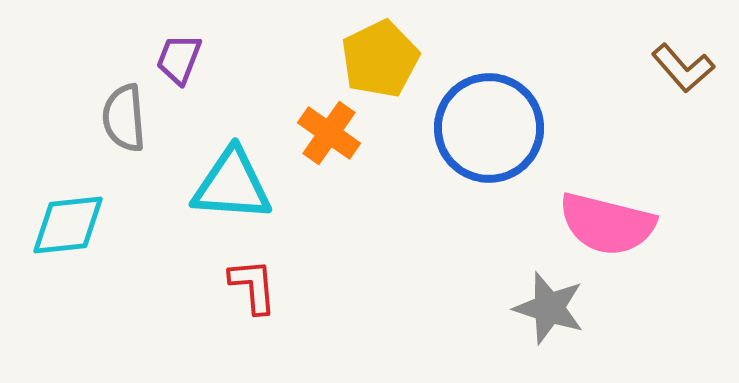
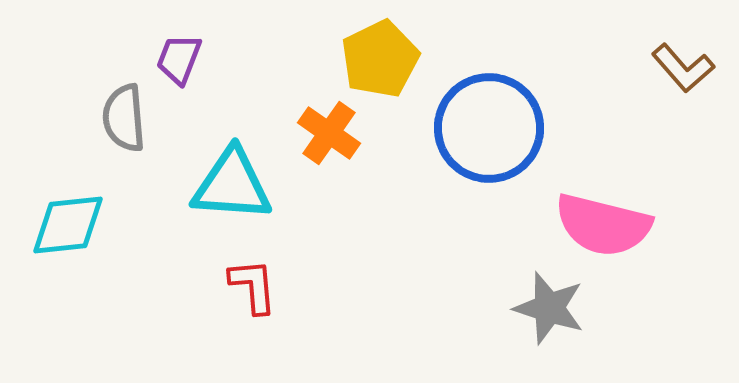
pink semicircle: moved 4 px left, 1 px down
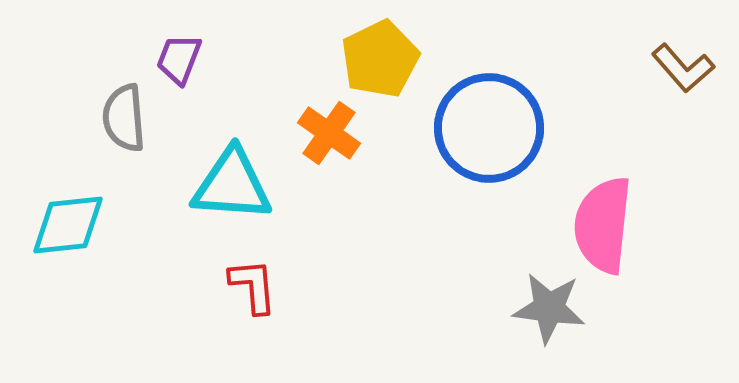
pink semicircle: rotated 82 degrees clockwise
gray star: rotated 10 degrees counterclockwise
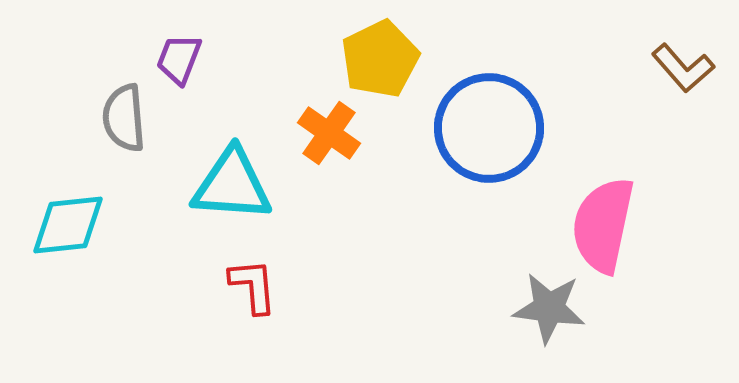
pink semicircle: rotated 6 degrees clockwise
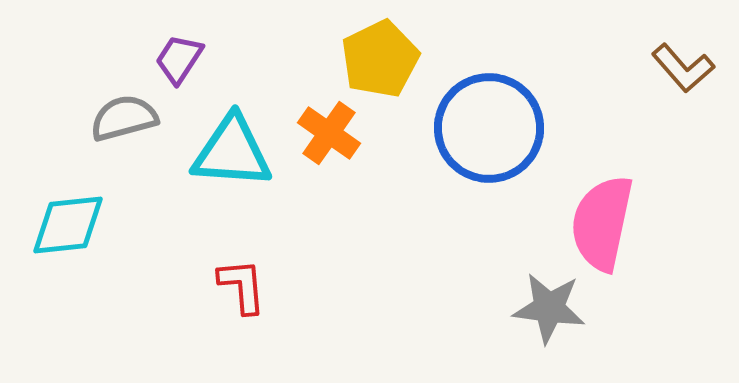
purple trapezoid: rotated 12 degrees clockwise
gray semicircle: rotated 80 degrees clockwise
cyan triangle: moved 33 px up
pink semicircle: moved 1 px left, 2 px up
red L-shape: moved 11 px left
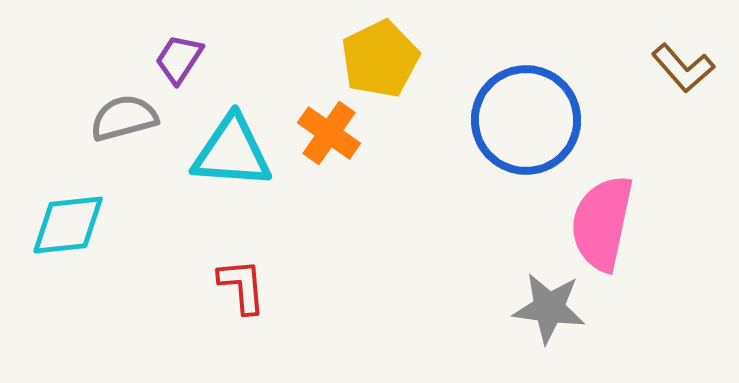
blue circle: moved 37 px right, 8 px up
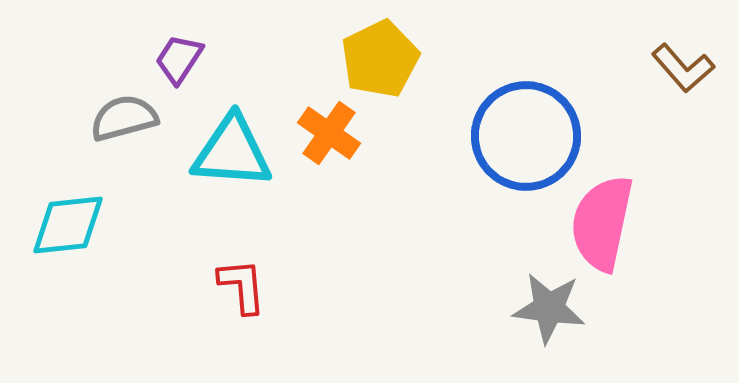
blue circle: moved 16 px down
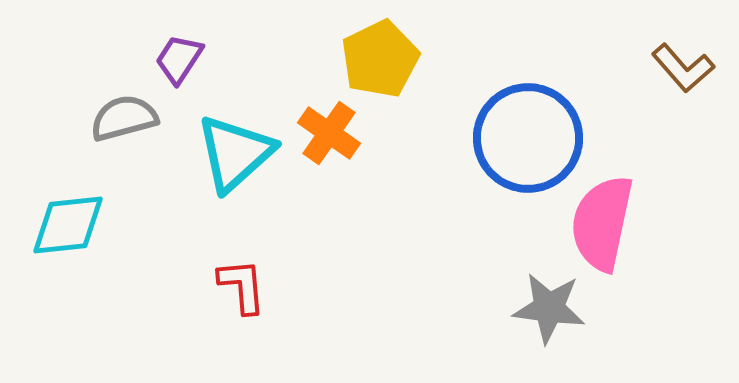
blue circle: moved 2 px right, 2 px down
cyan triangle: moved 3 px right, 1 px down; rotated 46 degrees counterclockwise
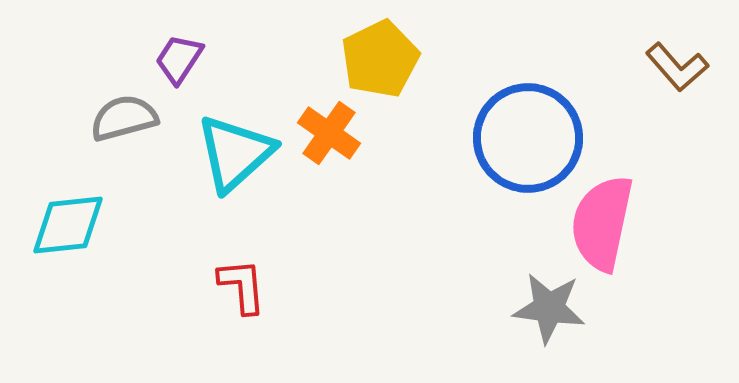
brown L-shape: moved 6 px left, 1 px up
